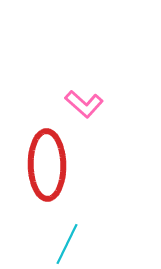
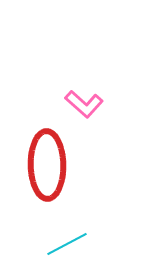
cyan line: rotated 36 degrees clockwise
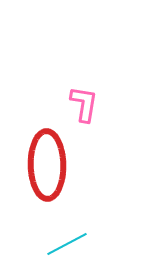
pink L-shape: rotated 123 degrees counterclockwise
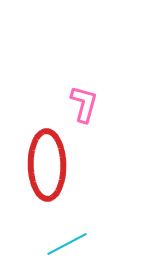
pink L-shape: rotated 6 degrees clockwise
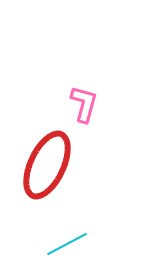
red ellipse: rotated 26 degrees clockwise
